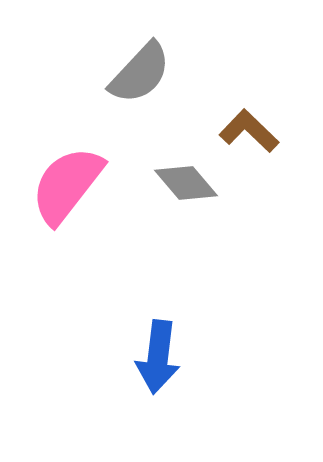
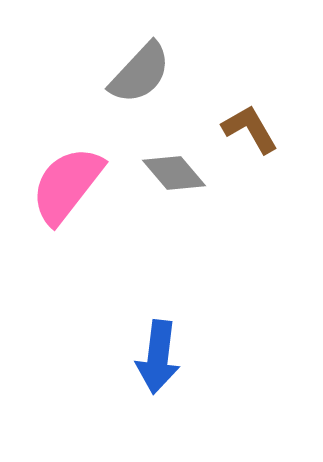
brown L-shape: moved 1 px right, 2 px up; rotated 16 degrees clockwise
gray diamond: moved 12 px left, 10 px up
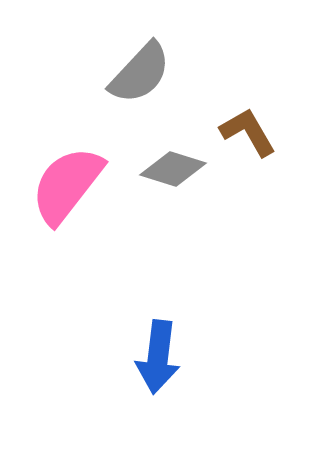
brown L-shape: moved 2 px left, 3 px down
gray diamond: moved 1 px left, 4 px up; rotated 32 degrees counterclockwise
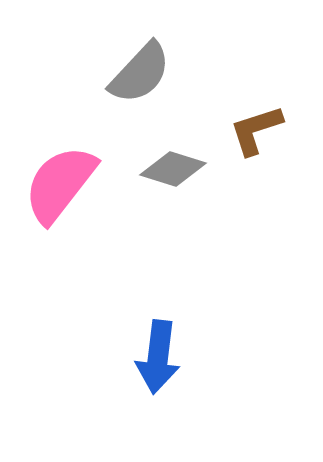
brown L-shape: moved 8 px right, 2 px up; rotated 78 degrees counterclockwise
pink semicircle: moved 7 px left, 1 px up
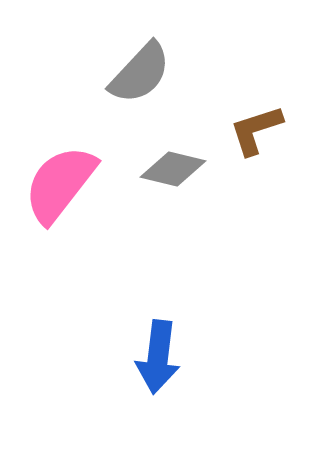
gray diamond: rotated 4 degrees counterclockwise
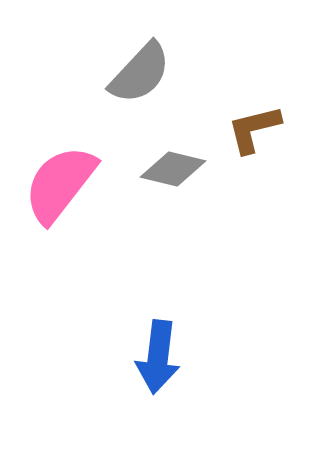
brown L-shape: moved 2 px left, 1 px up; rotated 4 degrees clockwise
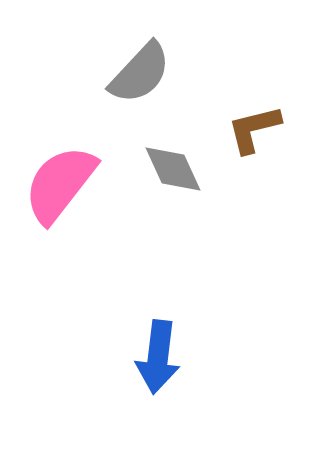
gray diamond: rotated 52 degrees clockwise
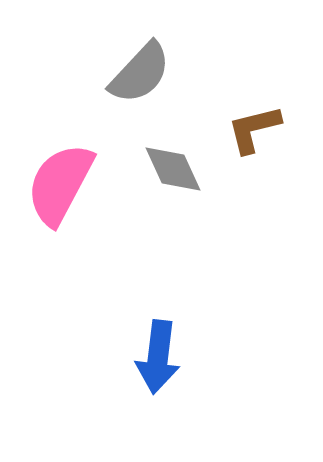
pink semicircle: rotated 10 degrees counterclockwise
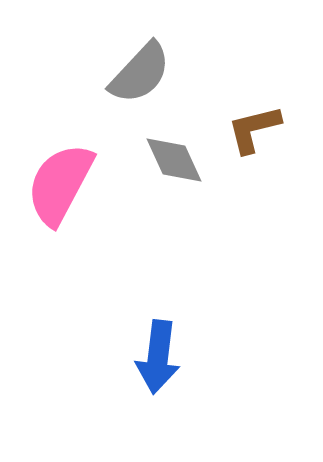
gray diamond: moved 1 px right, 9 px up
